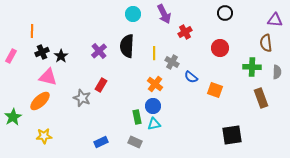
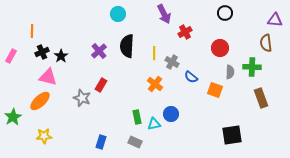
cyan circle: moved 15 px left
gray semicircle: moved 47 px left
blue circle: moved 18 px right, 8 px down
blue rectangle: rotated 48 degrees counterclockwise
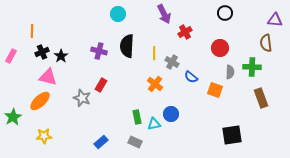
purple cross: rotated 35 degrees counterclockwise
blue rectangle: rotated 32 degrees clockwise
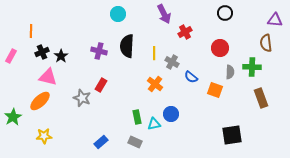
orange line: moved 1 px left
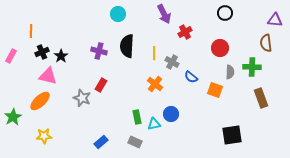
pink triangle: moved 1 px up
